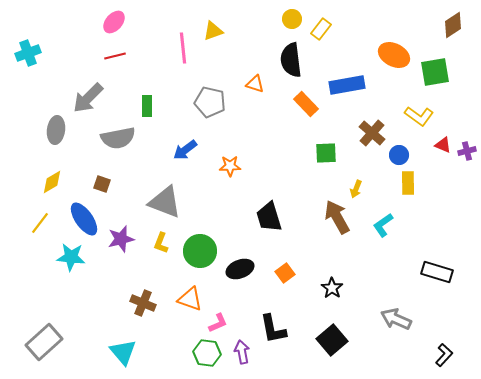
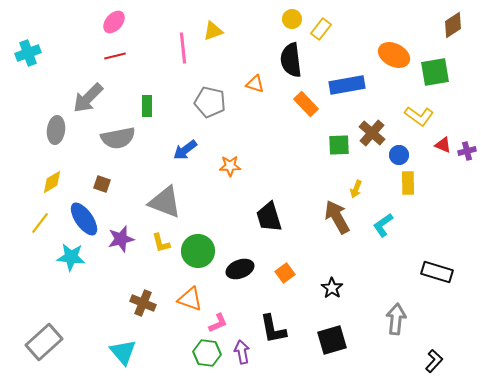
green square at (326, 153): moved 13 px right, 8 px up
yellow L-shape at (161, 243): rotated 35 degrees counterclockwise
green circle at (200, 251): moved 2 px left
gray arrow at (396, 319): rotated 72 degrees clockwise
black square at (332, 340): rotated 24 degrees clockwise
black L-shape at (444, 355): moved 10 px left, 6 px down
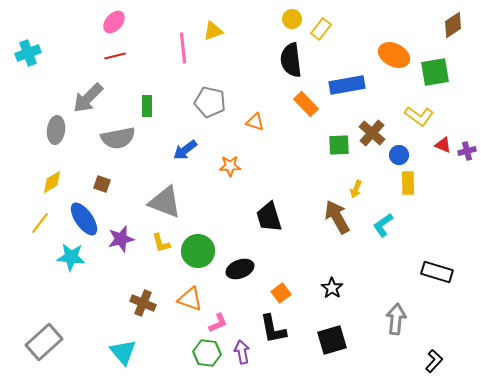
orange triangle at (255, 84): moved 38 px down
orange square at (285, 273): moved 4 px left, 20 px down
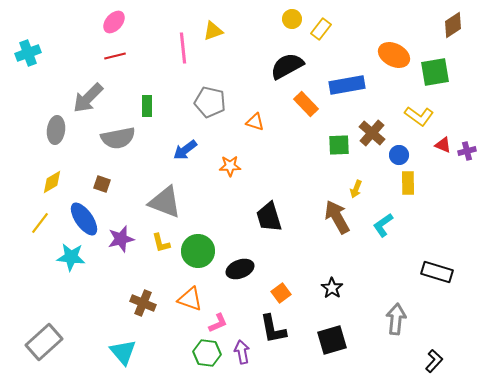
black semicircle at (291, 60): moved 4 px left, 6 px down; rotated 68 degrees clockwise
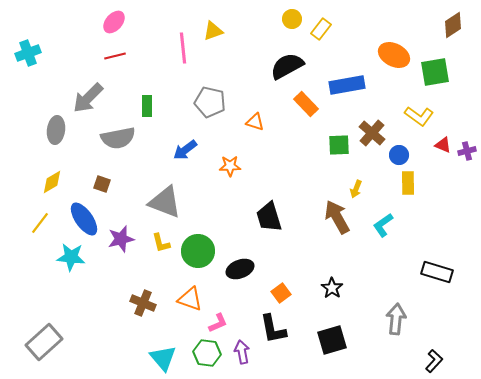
cyan triangle at (123, 352): moved 40 px right, 6 px down
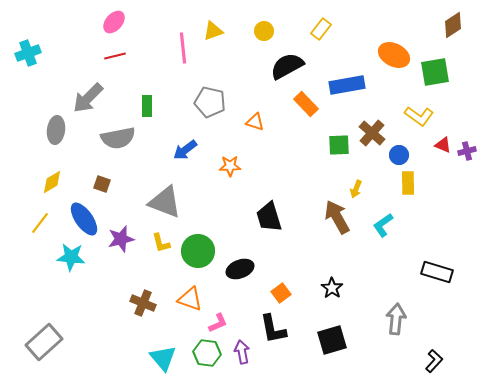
yellow circle at (292, 19): moved 28 px left, 12 px down
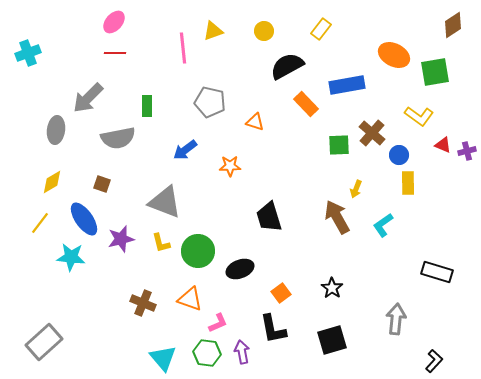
red line at (115, 56): moved 3 px up; rotated 15 degrees clockwise
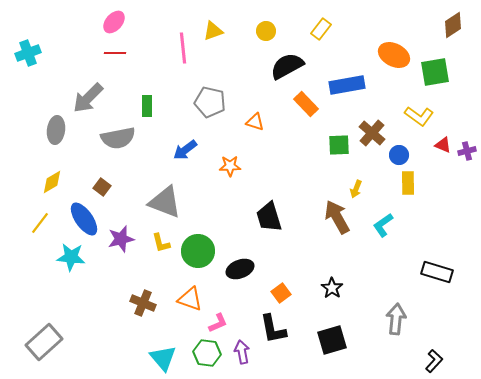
yellow circle at (264, 31): moved 2 px right
brown square at (102, 184): moved 3 px down; rotated 18 degrees clockwise
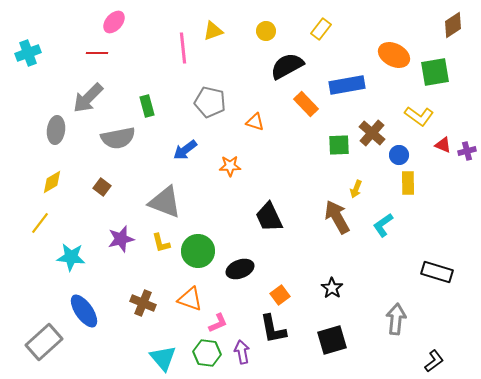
red line at (115, 53): moved 18 px left
green rectangle at (147, 106): rotated 15 degrees counterclockwise
black trapezoid at (269, 217): rotated 8 degrees counterclockwise
blue ellipse at (84, 219): moved 92 px down
orange square at (281, 293): moved 1 px left, 2 px down
black L-shape at (434, 361): rotated 10 degrees clockwise
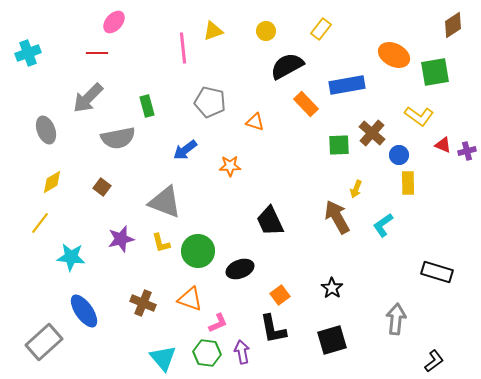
gray ellipse at (56, 130): moved 10 px left; rotated 28 degrees counterclockwise
black trapezoid at (269, 217): moved 1 px right, 4 px down
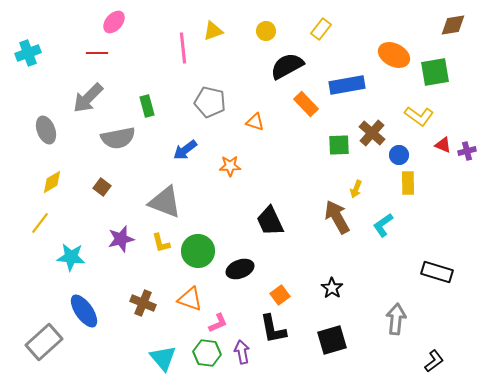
brown diamond at (453, 25): rotated 24 degrees clockwise
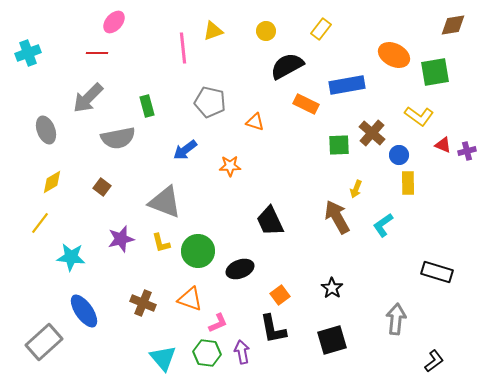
orange rectangle at (306, 104): rotated 20 degrees counterclockwise
